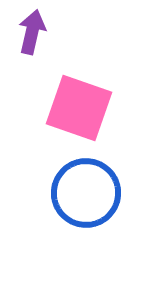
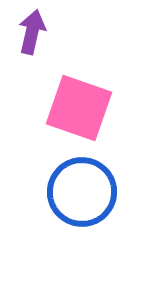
blue circle: moved 4 px left, 1 px up
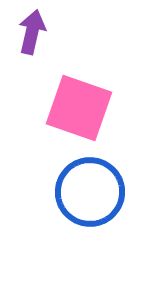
blue circle: moved 8 px right
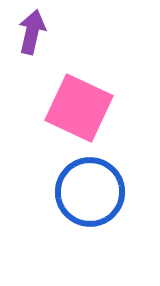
pink square: rotated 6 degrees clockwise
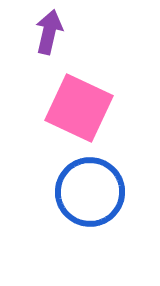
purple arrow: moved 17 px right
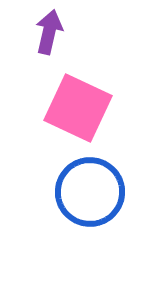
pink square: moved 1 px left
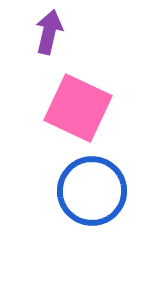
blue circle: moved 2 px right, 1 px up
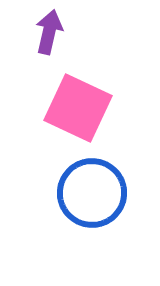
blue circle: moved 2 px down
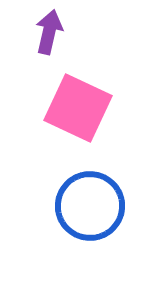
blue circle: moved 2 px left, 13 px down
